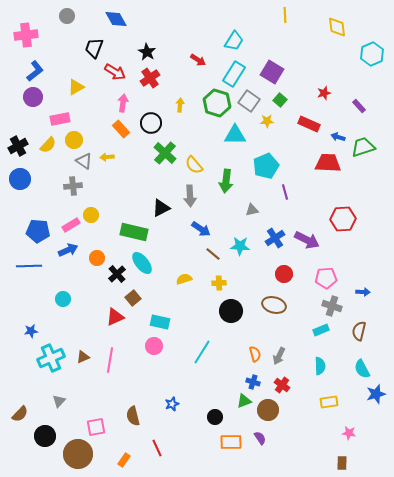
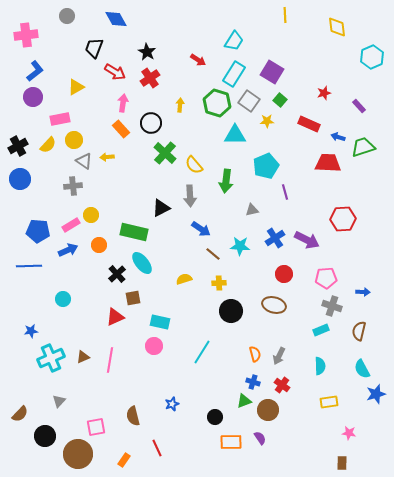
cyan hexagon at (372, 54): moved 3 px down
orange circle at (97, 258): moved 2 px right, 13 px up
brown square at (133, 298): rotated 28 degrees clockwise
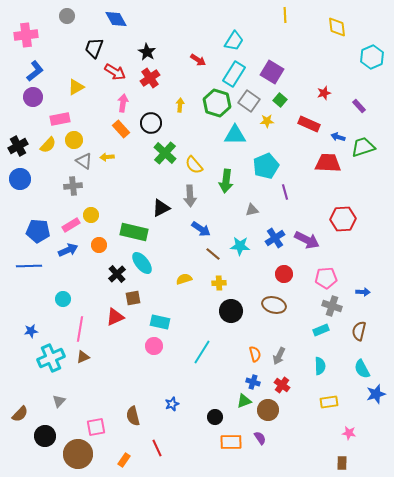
pink line at (110, 360): moved 30 px left, 31 px up
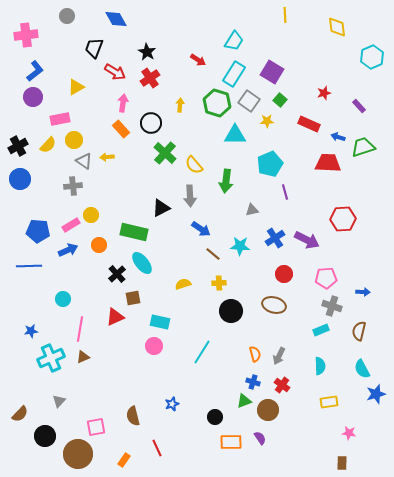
cyan pentagon at (266, 166): moved 4 px right, 2 px up
yellow semicircle at (184, 279): moved 1 px left, 5 px down
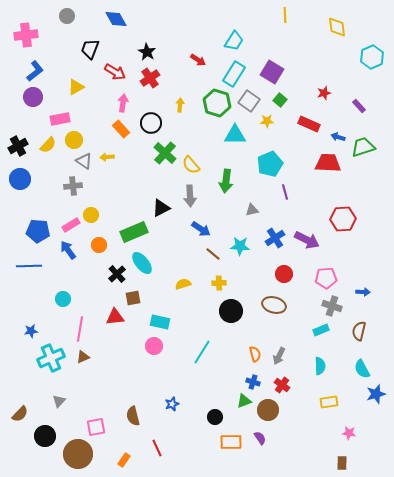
black trapezoid at (94, 48): moved 4 px left, 1 px down
yellow semicircle at (194, 165): moved 3 px left
green rectangle at (134, 232): rotated 36 degrees counterclockwise
blue arrow at (68, 250): rotated 102 degrees counterclockwise
red triangle at (115, 317): rotated 18 degrees clockwise
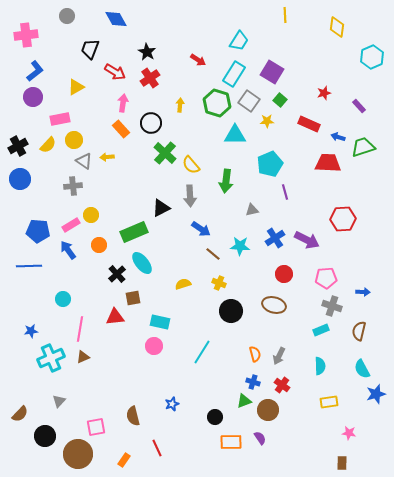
yellow diamond at (337, 27): rotated 15 degrees clockwise
cyan trapezoid at (234, 41): moved 5 px right
yellow cross at (219, 283): rotated 24 degrees clockwise
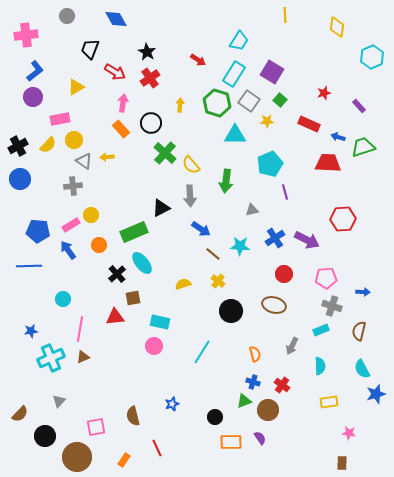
yellow cross at (219, 283): moved 1 px left, 2 px up; rotated 16 degrees clockwise
gray arrow at (279, 356): moved 13 px right, 10 px up
brown circle at (78, 454): moved 1 px left, 3 px down
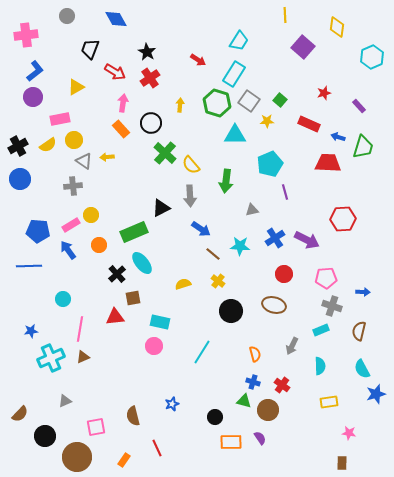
purple square at (272, 72): moved 31 px right, 25 px up; rotated 10 degrees clockwise
yellow semicircle at (48, 145): rotated 12 degrees clockwise
green trapezoid at (363, 147): rotated 125 degrees clockwise
gray triangle at (59, 401): moved 6 px right; rotated 24 degrees clockwise
green triangle at (244, 401): rotated 35 degrees clockwise
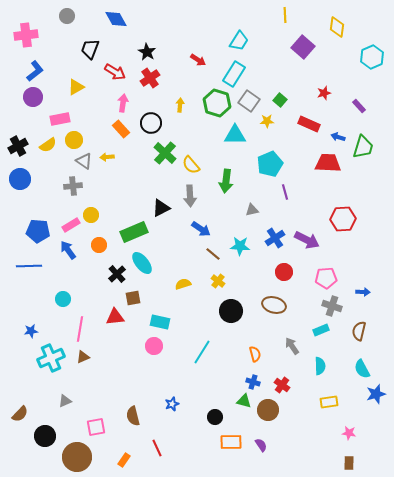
red circle at (284, 274): moved 2 px up
gray arrow at (292, 346): rotated 120 degrees clockwise
purple semicircle at (260, 438): moved 1 px right, 7 px down
brown rectangle at (342, 463): moved 7 px right
